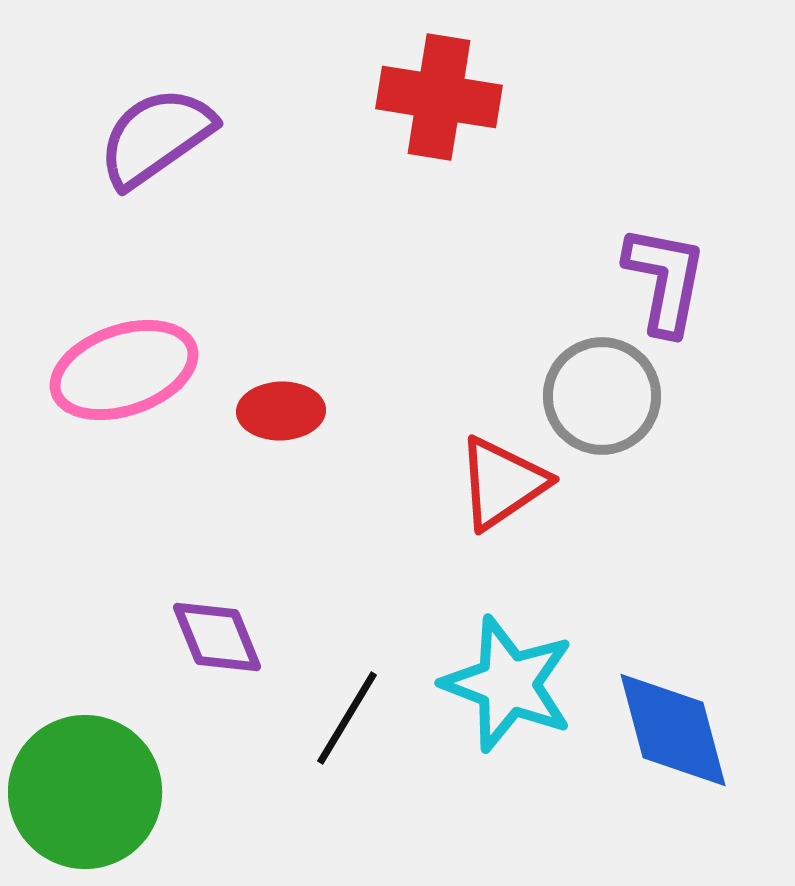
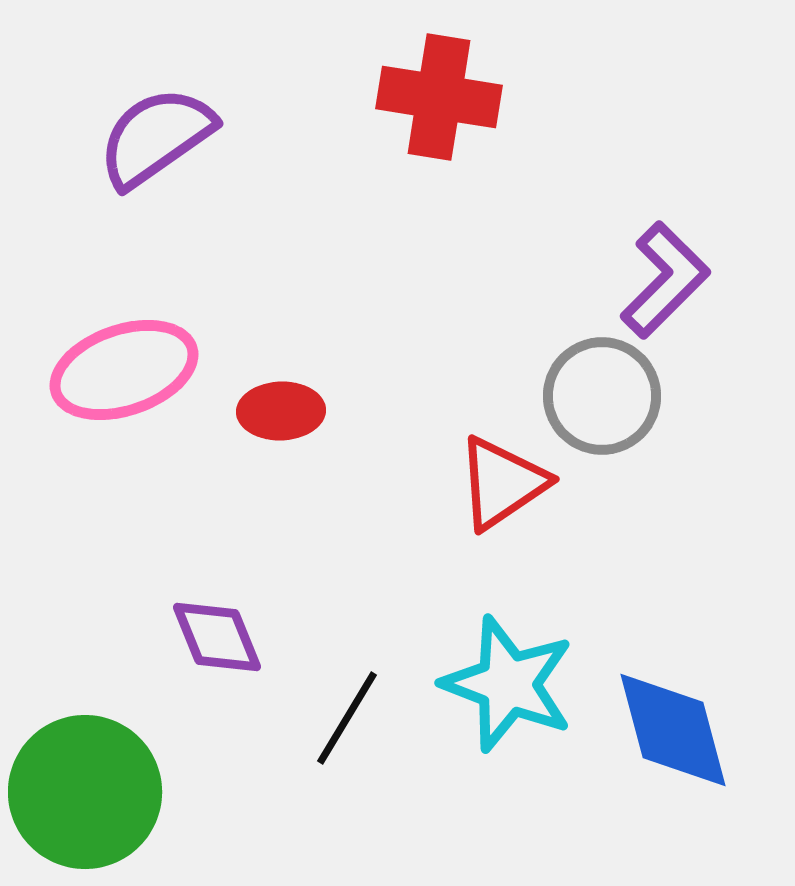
purple L-shape: rotated 34 degrees clockwise
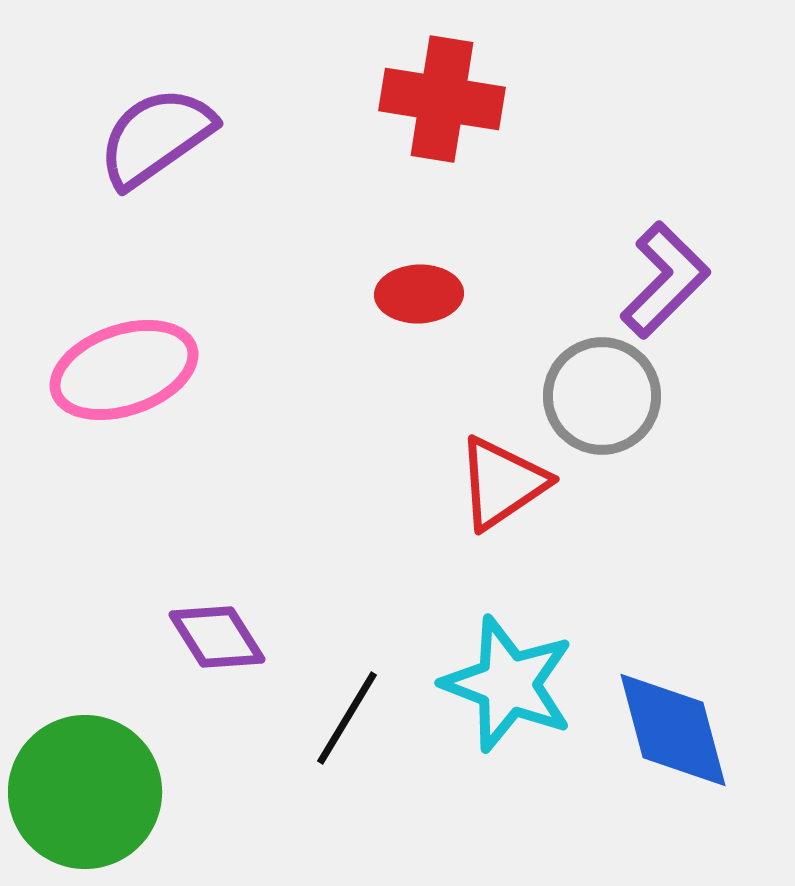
red cross: moved 3 px right, 2 px down
red ellipse: moved 138 px right, 117 px up
purple diamond: rotated 10 degrees counterclockwise
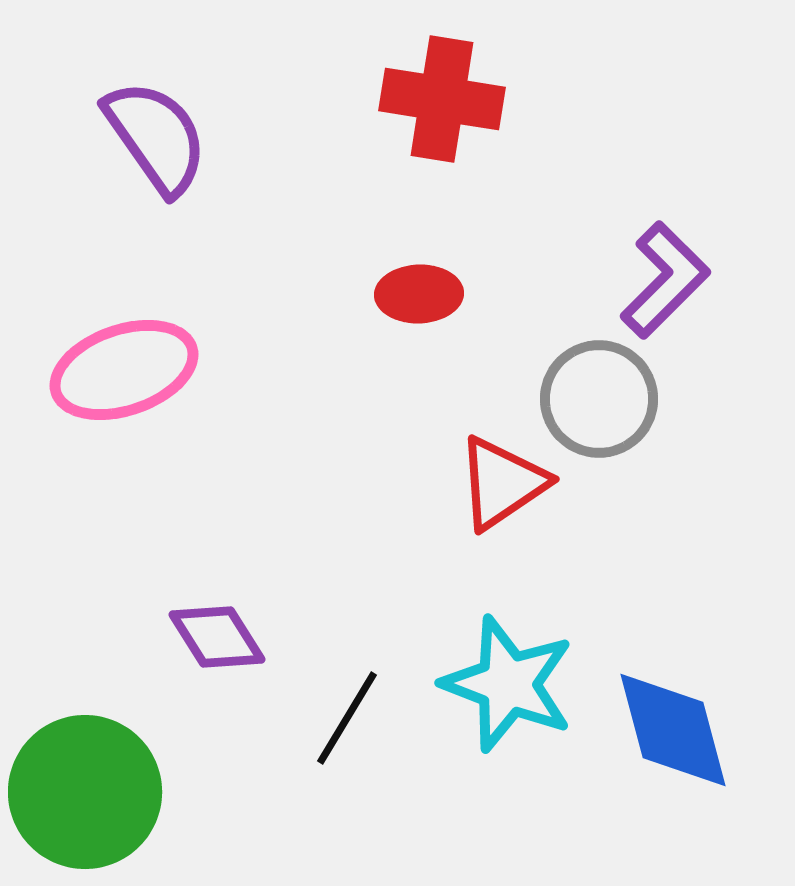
purple semicircle: rotated 90 degrees clockwise
gray circle: moved 3 px left, 3 px down
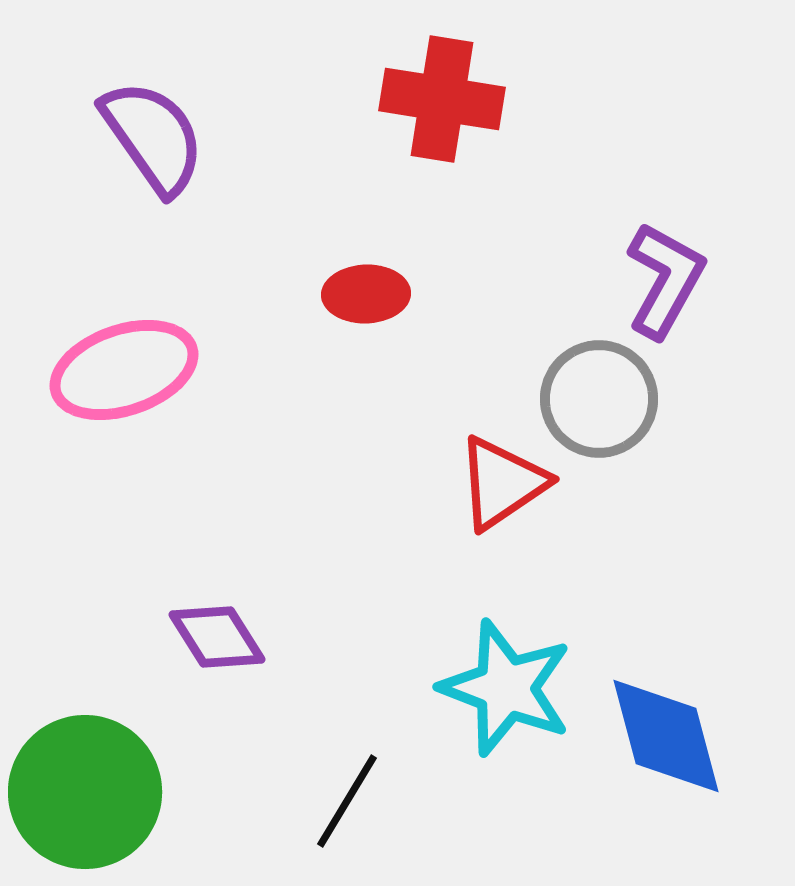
purple semicircle: moved 3 px left
purple L-shape: rotated 16 degrees counterclockwise
red ellipse: moved 53 px left
cyan star: moved 2 px left, 4 px down
black line: moved 83 px down
blue diamond: moved 7 px left, 6 px down
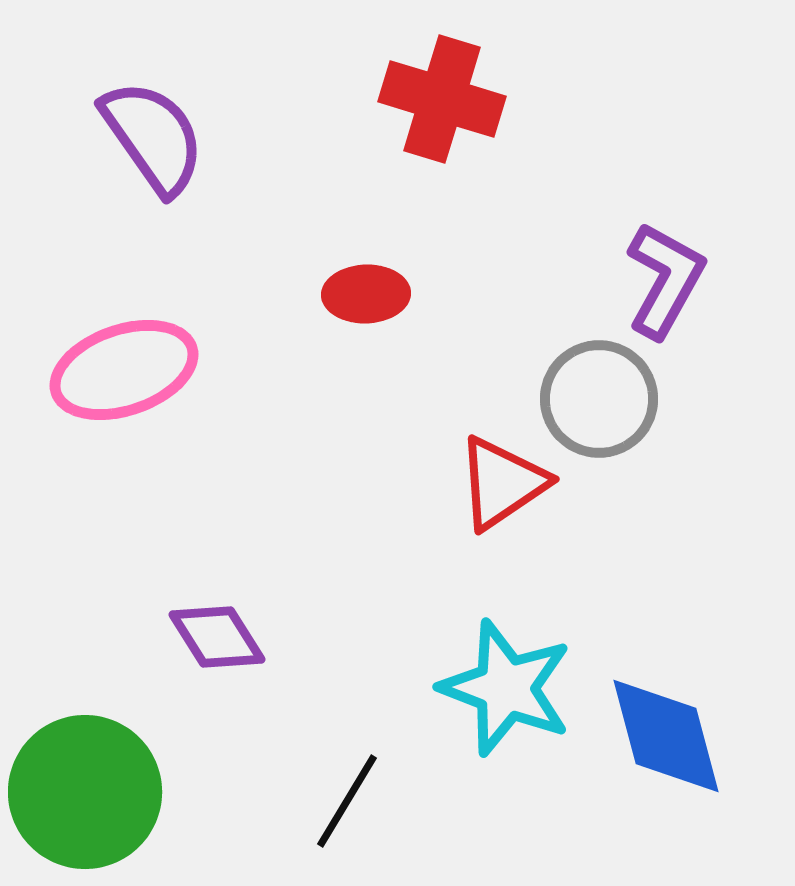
red cross: rotated 8 degrees clockwise
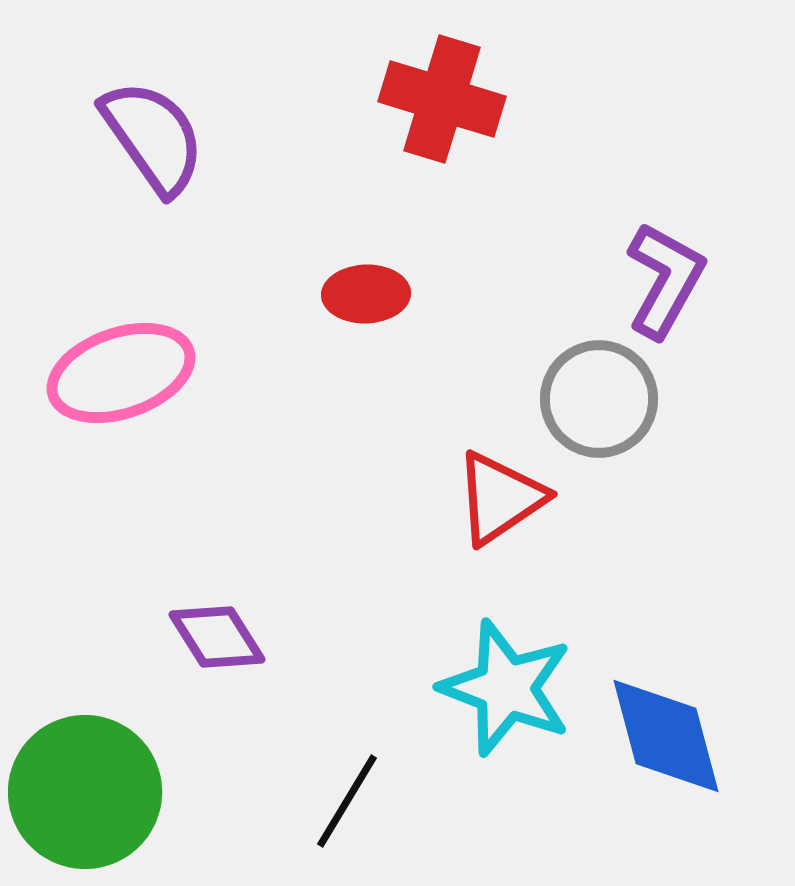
pink ellipse: moved 3 px left, 3 px down
red triangle: moved 2 px left, 15 px down
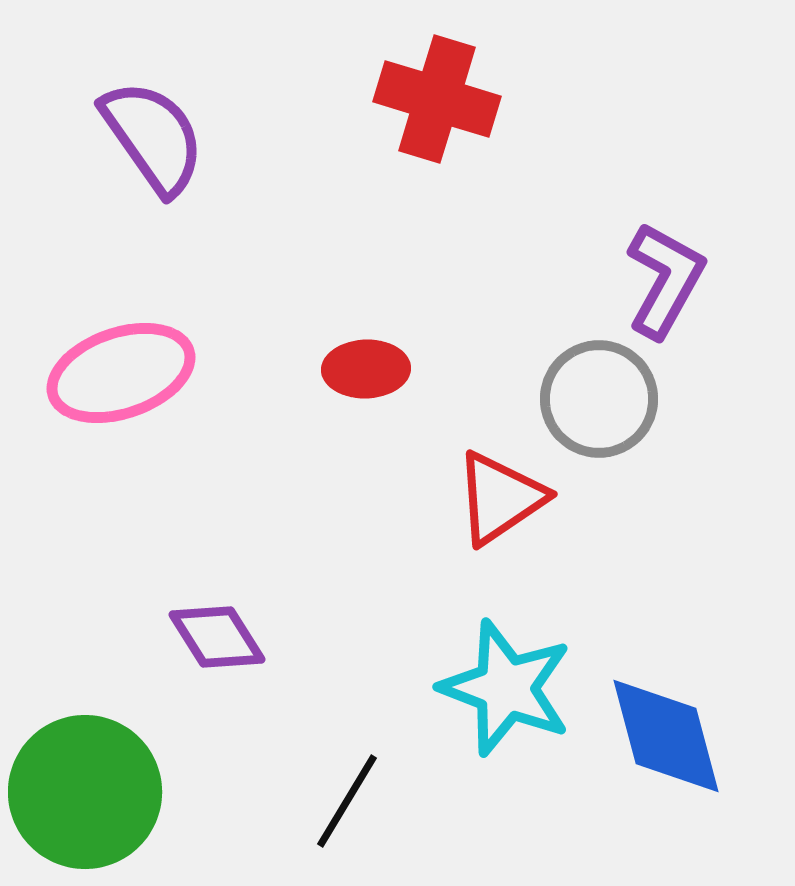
red cross: moved 5 px left
red ellipse: moved 75 px down
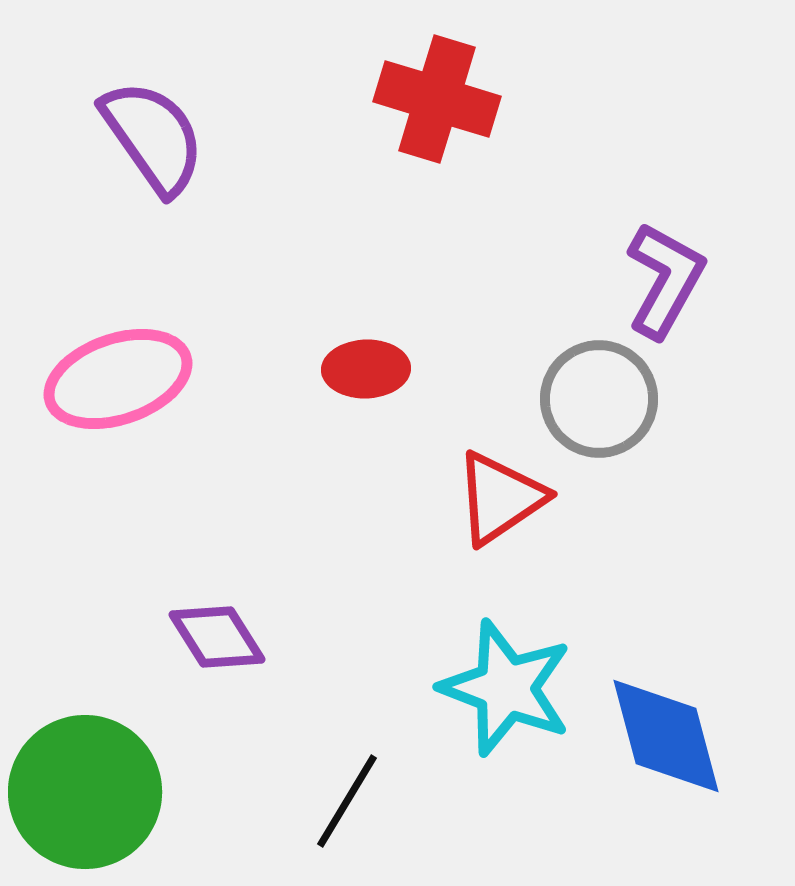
pink ellipse: moved 3 px left, 6 px down
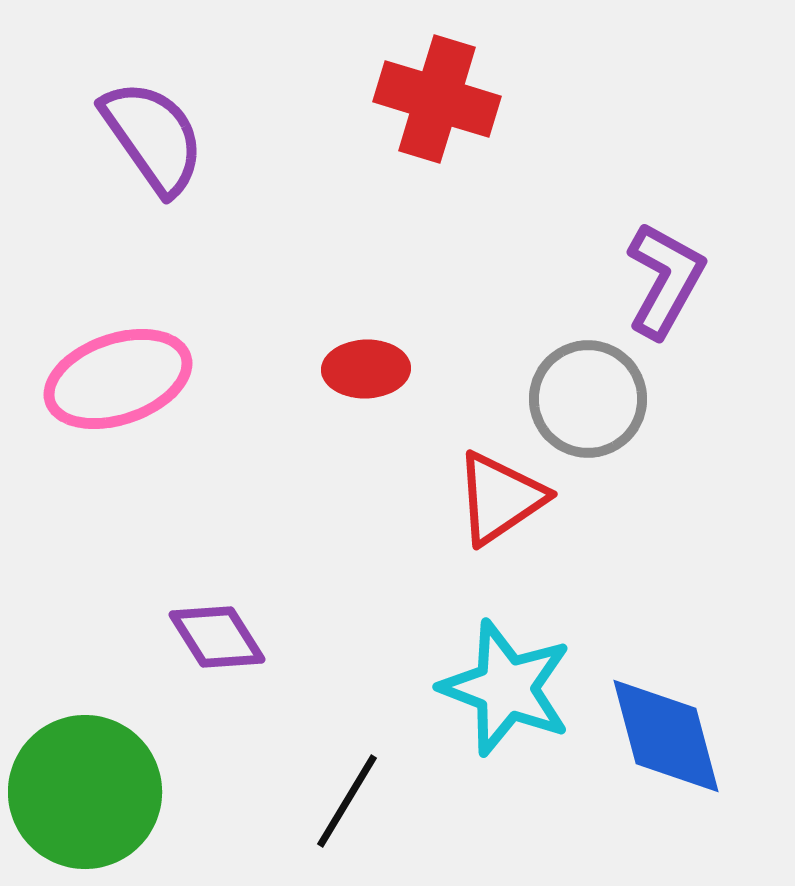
gray circle: moved 11 px left
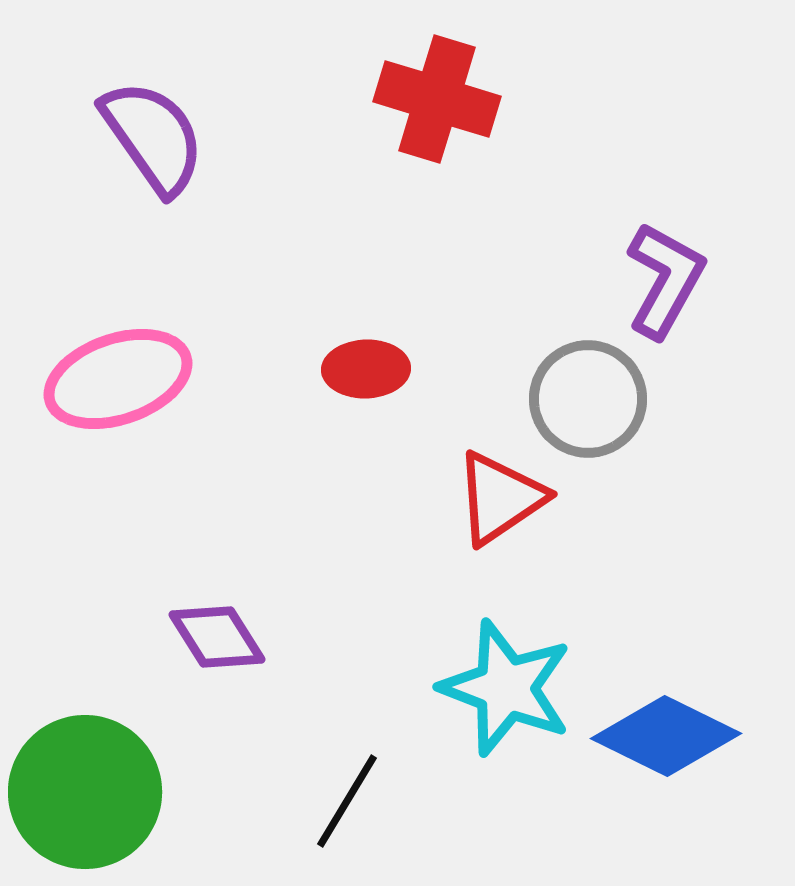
blue diamond: rotated 49 degrees counterclockwise
